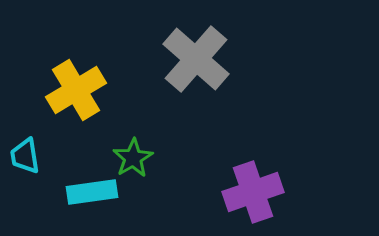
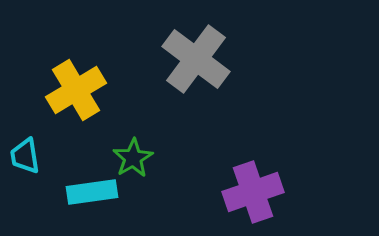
gray cross: rotated 4 degrees counterclockwise
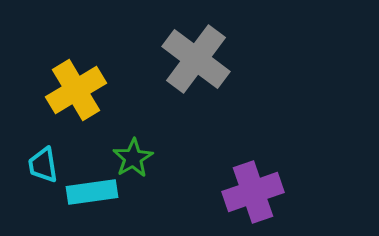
cyan trapezoid: moved 18 px right, 9 px down
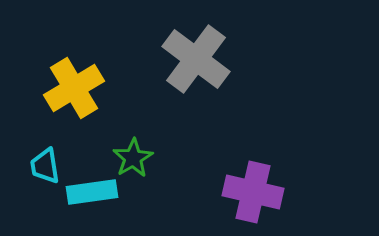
yellow cross: moved 2 px left, 2 px up
cyan trapezoid: moved 2 px right, 1 px down
purple cross: rotated 32 degrees clockwise
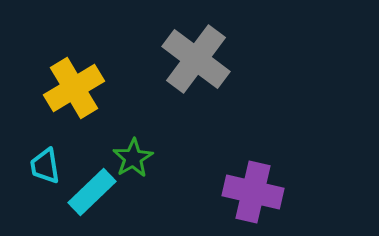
cyan rectangle: rotated 36 degrees counterclockwise
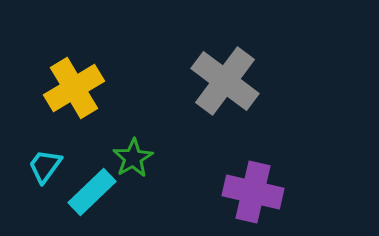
gray cross: moved 29 px right, 22 px down
cyan trapezoid: rotated 45 degrees clockwise
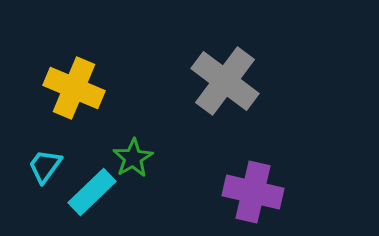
yellow cross: rotated 36 degrees counterclockwise
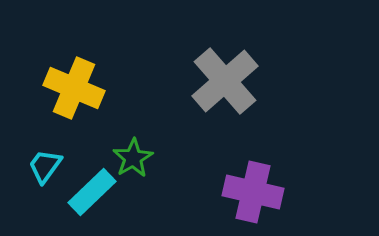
gray cross: rotated 12 degrees clockwise
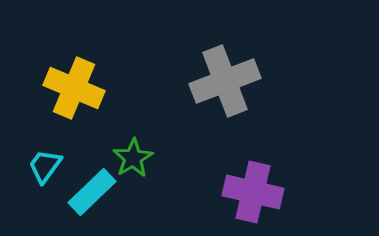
gray cross: rotated 20 degrees clockwise
